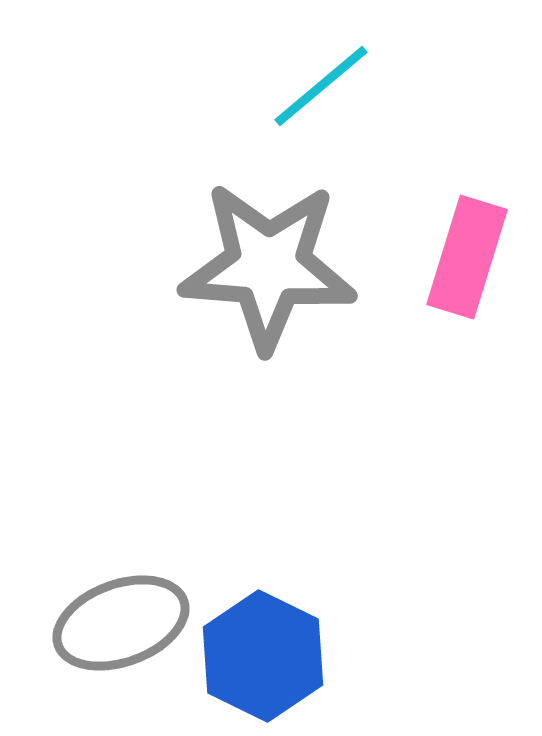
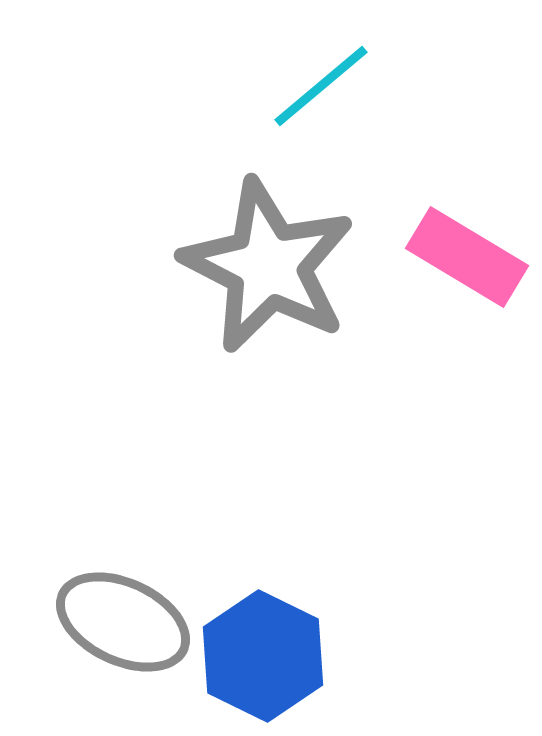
pink rectangle: rotated 76 degrees counterclockwise
gray star: rotated 23 degrees clockwise
gray ellipse: moved 2 px right, 1 px up; rotated 45 degrees clockwise
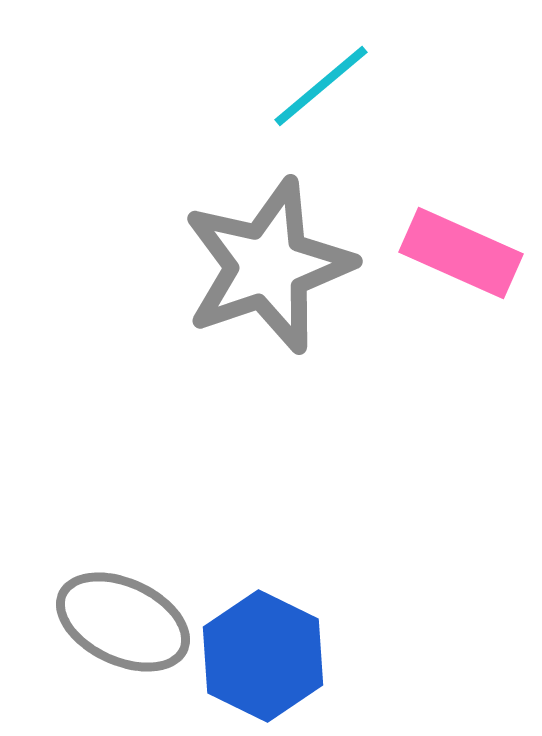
pink rectangle: moved 6 px left, 4 px up; rotated 7 degrees counterclockwise
gray star: rotated 26 degrees clockwise
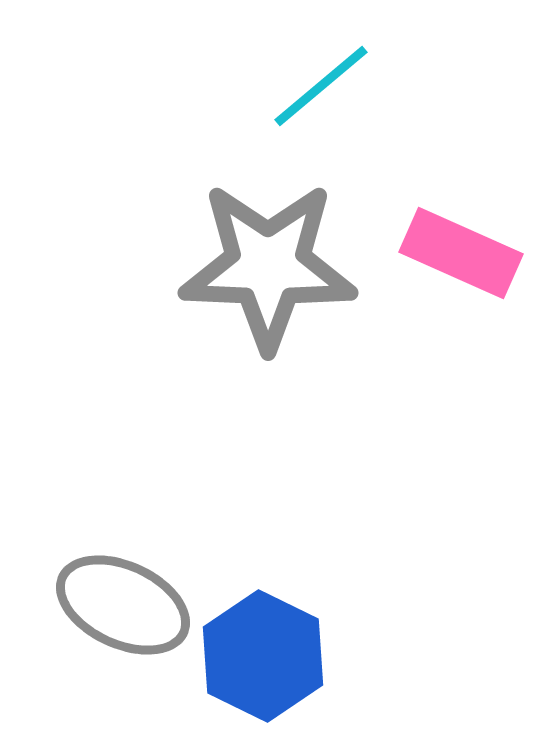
gray star: rotated 21 degrees clockwise
gray ellipse: moved 17 px up
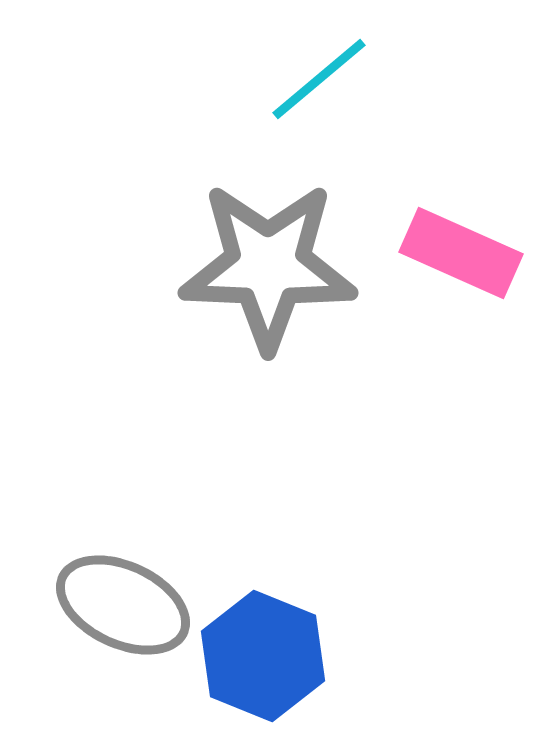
cyan line: moved 2 px left, 7 px up
blue hexagon: rotated 4 degrees counterclockwise
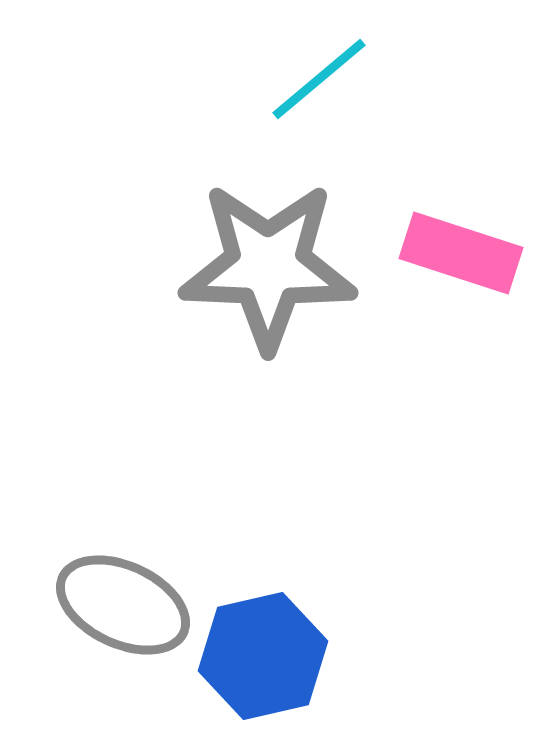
pink rectangle: rotated 6 degrees counterclockwise
blue hexagon: rotated 25 degrees clockwise
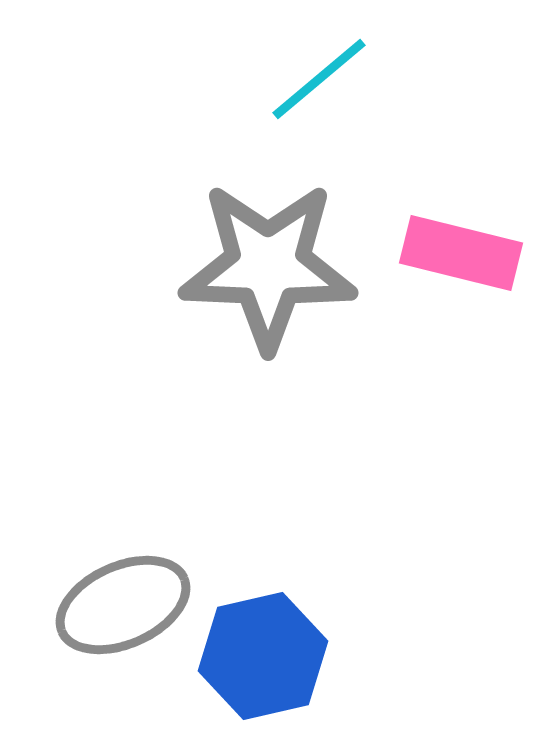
pink rectangle: rotated 4 degrees counterclockwise
gray ellipse: rotated 49 degrees counterclockwise
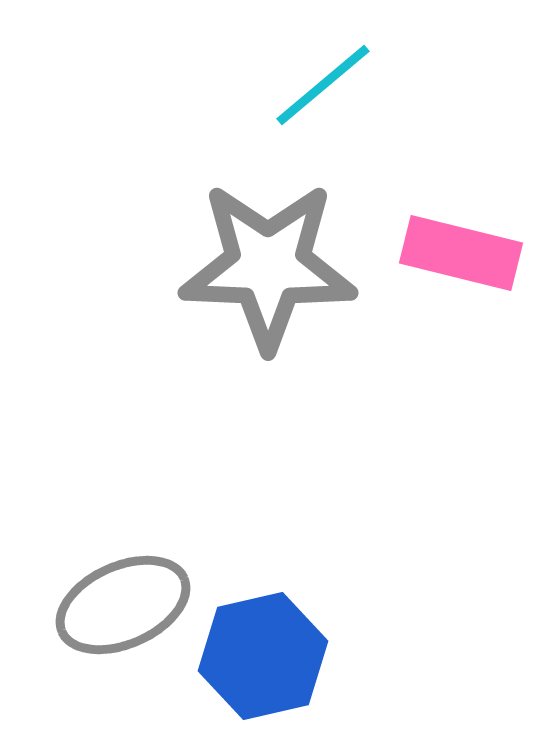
cyan line: moved 4 px right, 6 px down
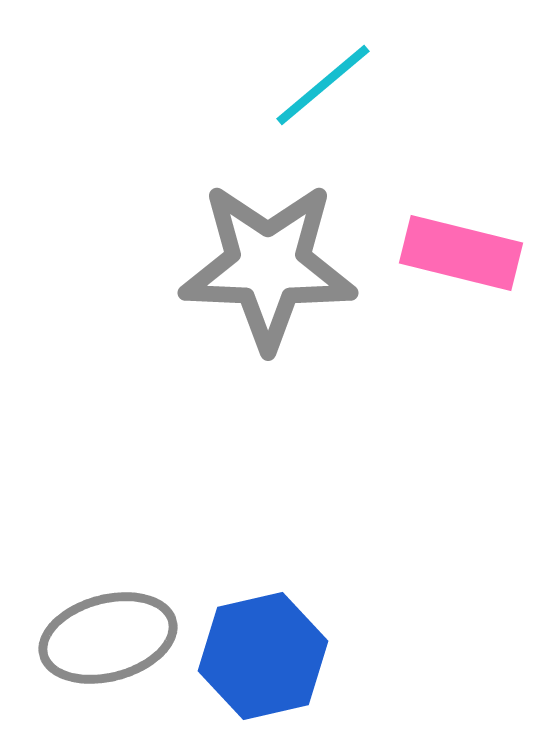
gray ellipse: moved 15 px left, 33 px down; rotated 9 degrees clockwise
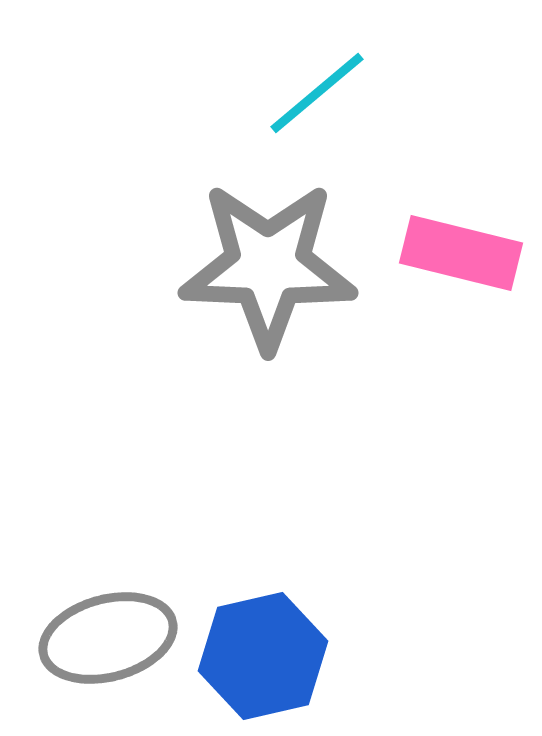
cyan line: moved 6 px left, 8 px down
